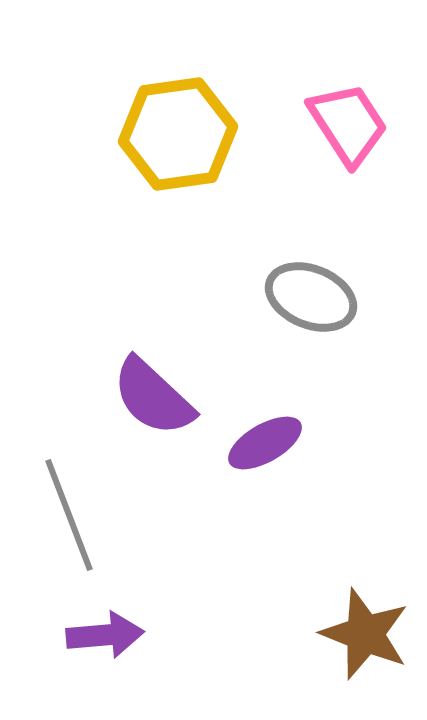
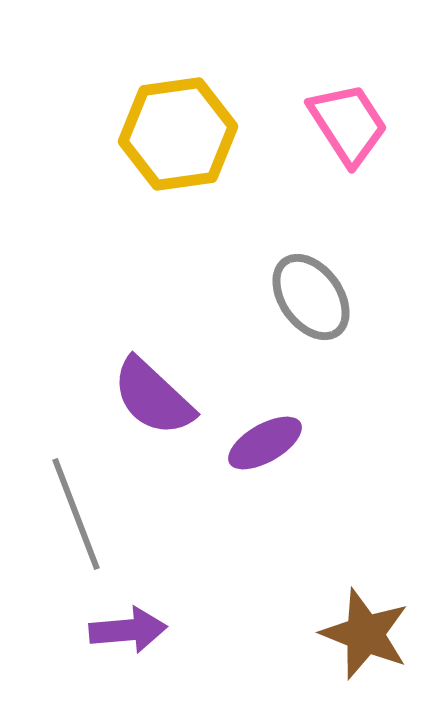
gray ellipse: rotated 32 degrees clockwise
gray line: moved 7 px right, 1 px up
purple arrow: moved 23 px right, 5 px up
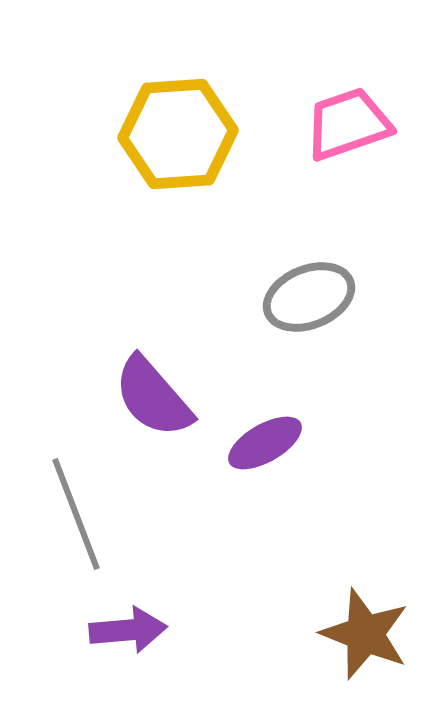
pink trapezoid: rotated 76 degrees counterclockwise
yellow hexagon: rotated 4 degrees clockwise
gray ellipse: moved 2 px left; rotated 76 degrees counterclockwise
purple semicircle: rotated 6 degrees clockwise
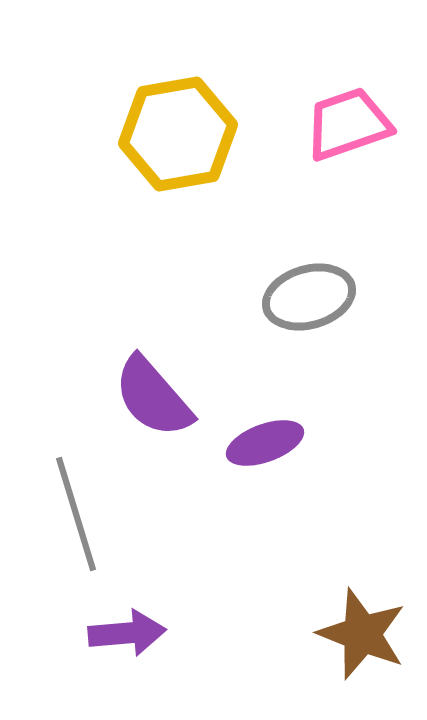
yellow hexagon: rotated 6 degrees counterclockwise
gray ellipse: rotated 6 degrees clockwise
purple ellipse: rotated 10 degrees clockwise
gray line: rotated 4 degrees clockwise
purple arrow: moved 1 px left, 3 px down
brown star: moved 3 px left
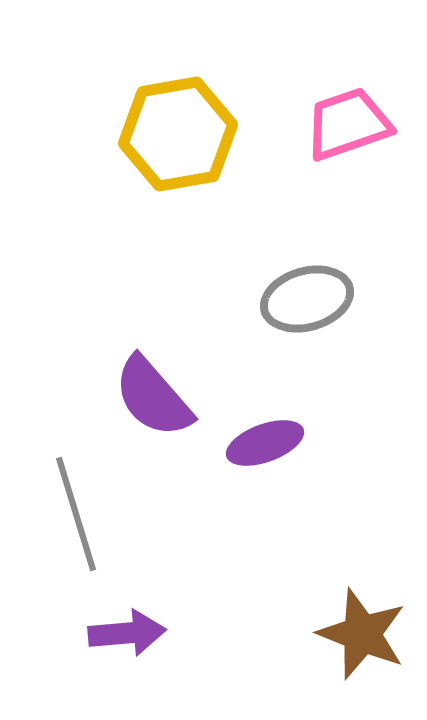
gray ellipse: moved 2 px left, 2 px down
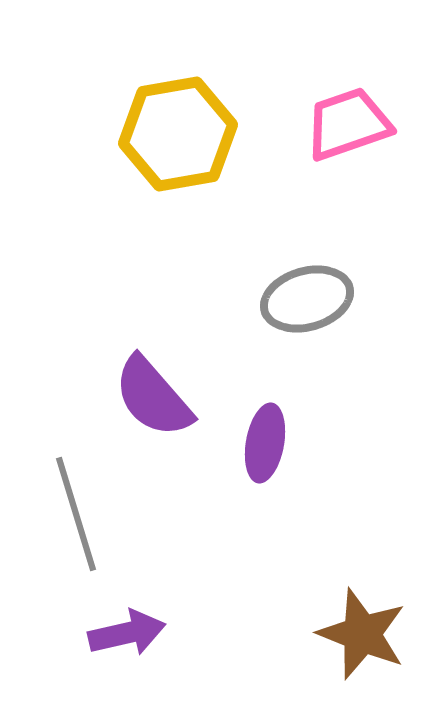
purple ellipse: rotated 60 degrees counterclockwise
purple arrow: rotated 8 degrees counterclockwise
